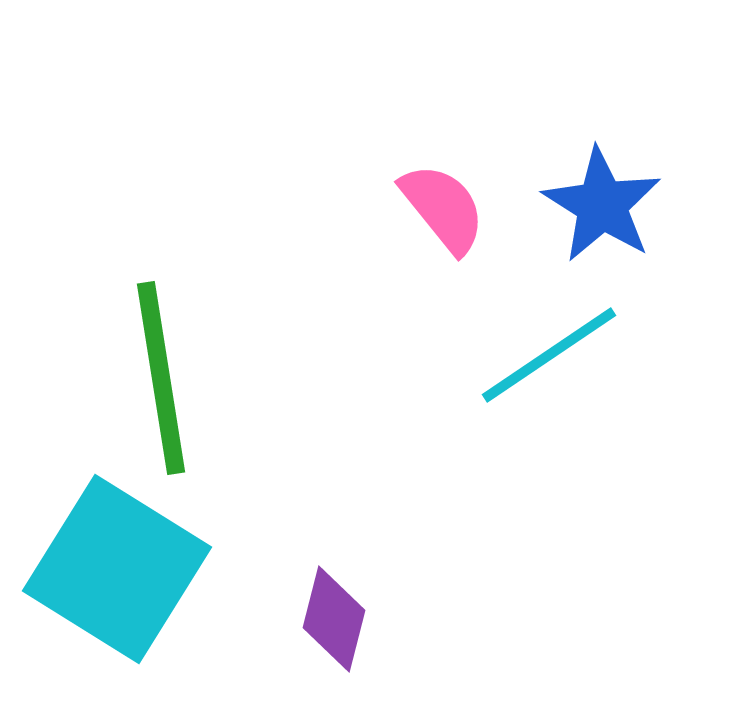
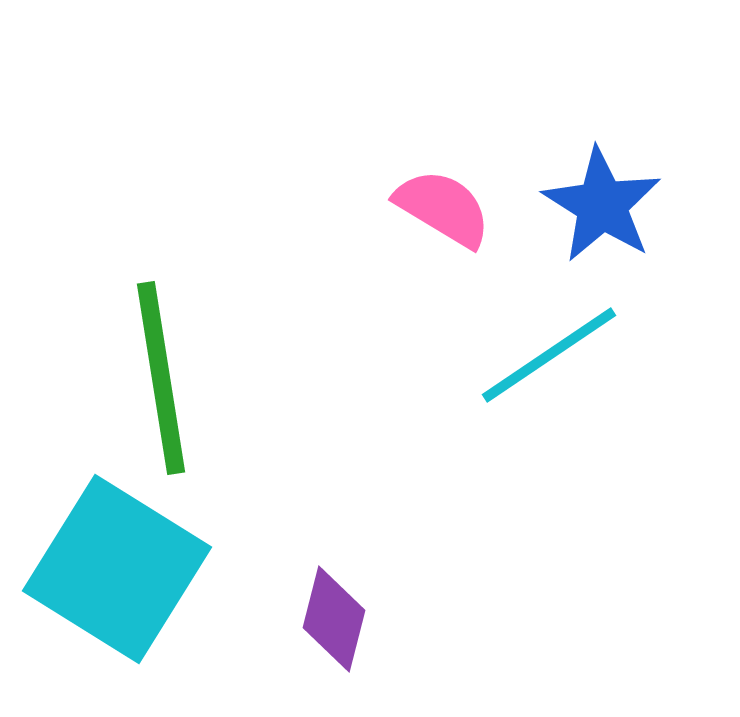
pink semicircle: rotated 20 degrees counterclockwise
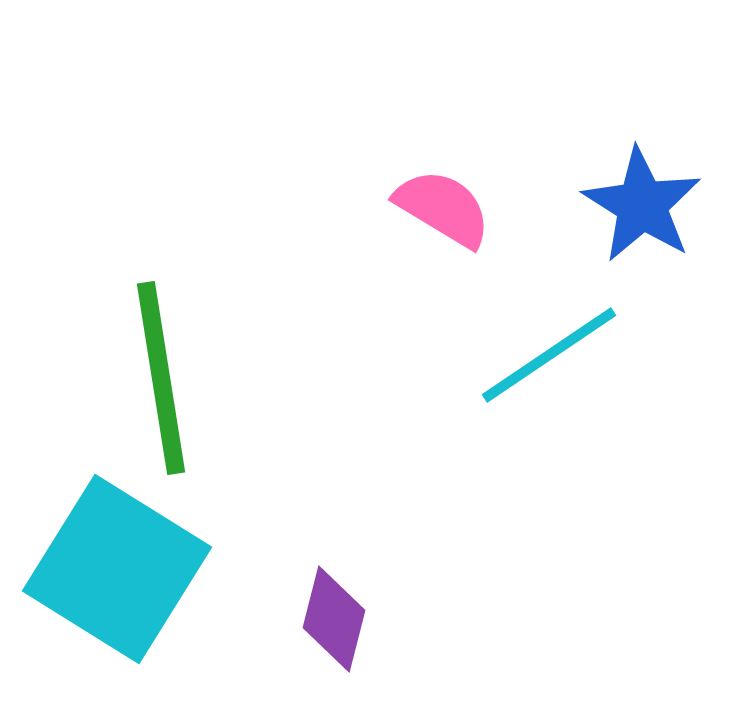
blue star: moved 40 px right
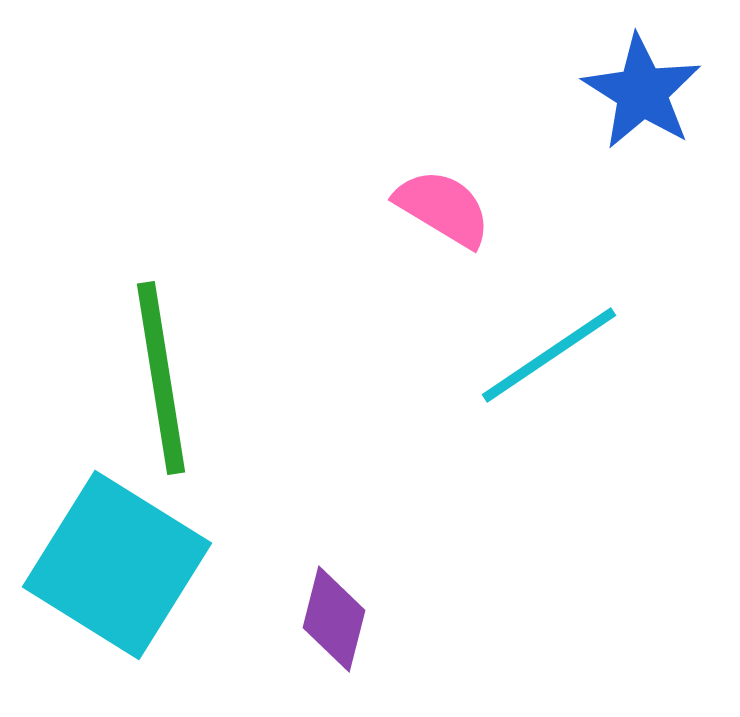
blue star: moved 113 px up
cyan square: moved 4 px up
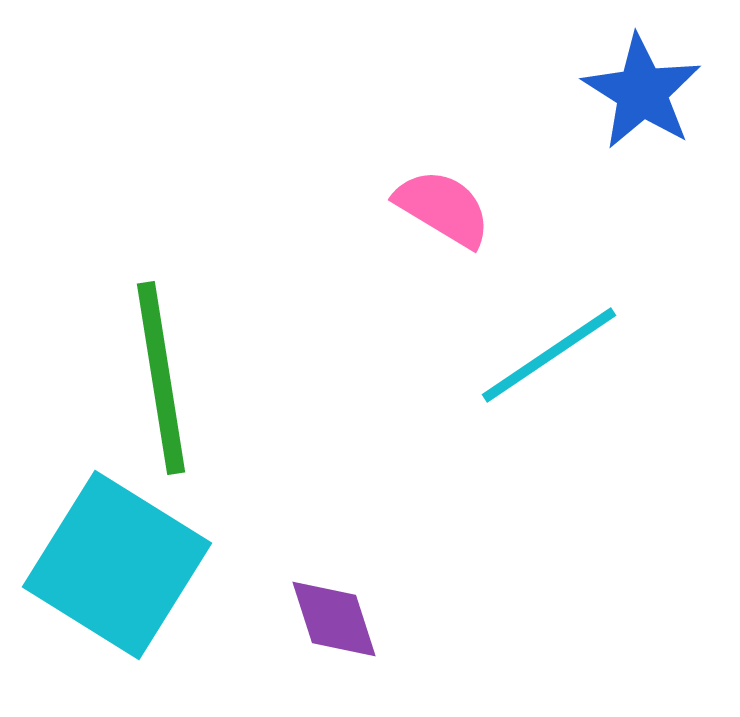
purple diamond: rotated 32 degrees counterclockwise
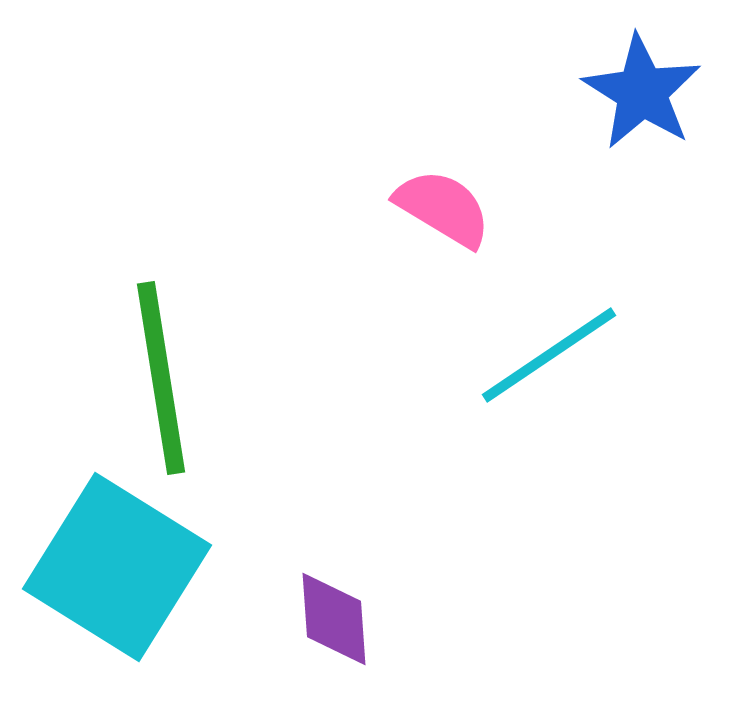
cyan square: moved 2 px down
purple diamond: rotated 14 degrees clockwise
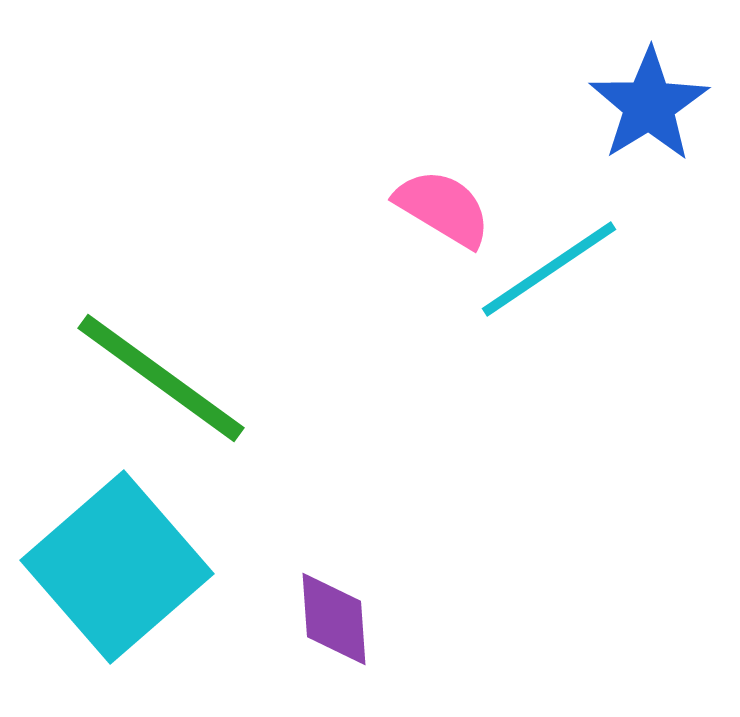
blue star: moved 7 px right, 13 px down; rotated 8 degrees clockwise
cyan line: moved 86 px up
green line: rotated 45 degrees counterclockwise
cyan square: rotated 17 degrees clockwise
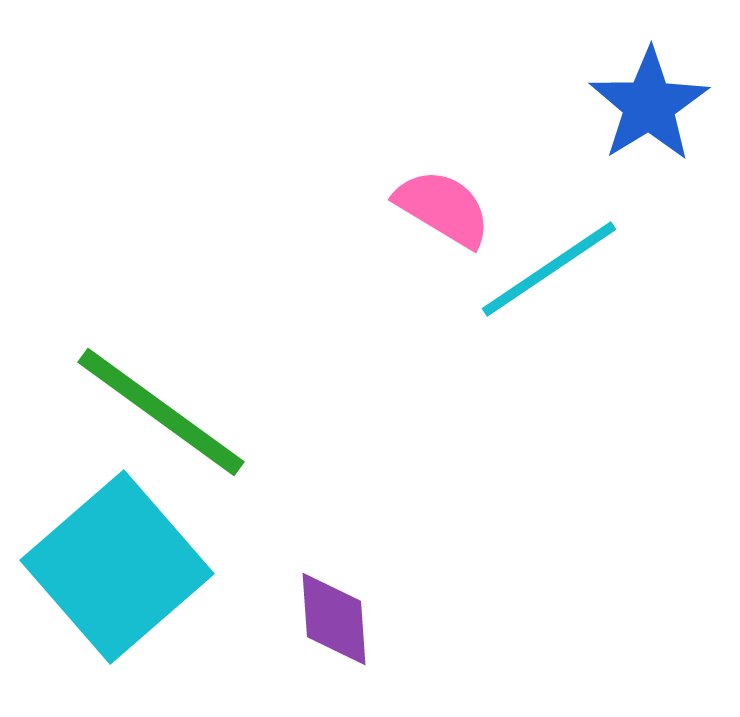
green line: moved 34 px down
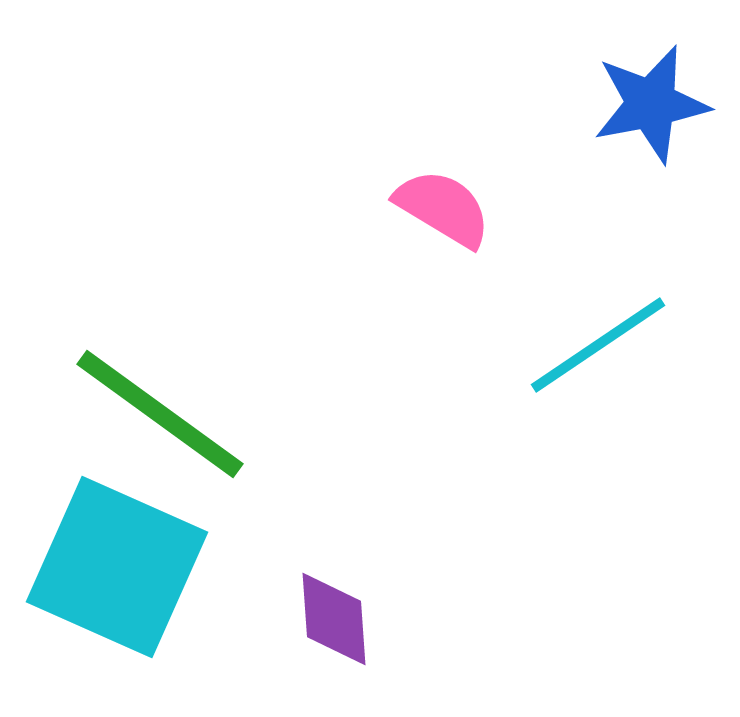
blue star: moved 2 px right, 1 px up; rotated 21 degrees clockwise
cyan line: moved 49 px right, 76 px down
green line: moved 1 px left, 2 px down
cyan square: rotated 25 degrees counterclockwise
